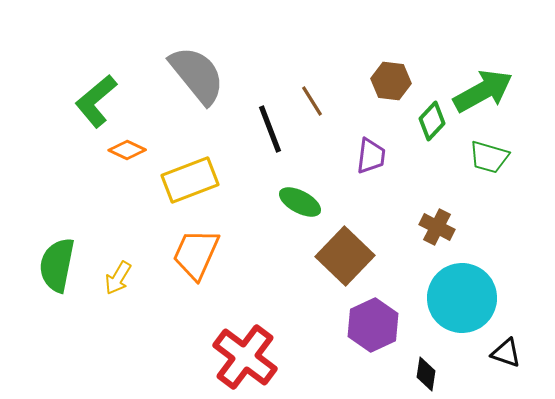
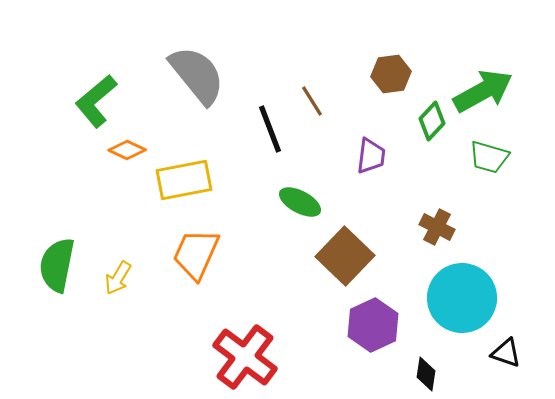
brown hexagon: moved 7 px up; rotated 15 degrees counterclockwise
yellow rectangle: moved 6 px left; rotated 10 degrees clockwise
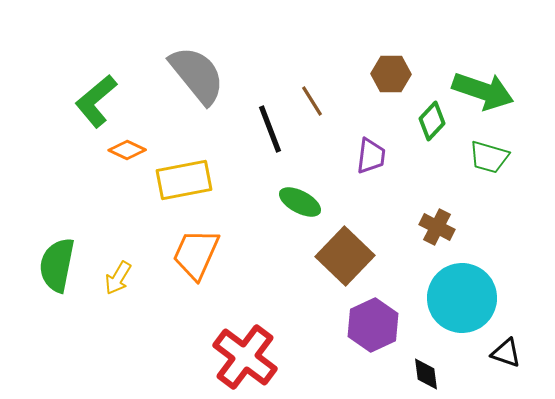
brown hexagon: rotated 9 degrees clockwise
green arrow: rotated 48 degrees clockwise
black diamond: rotated 16 degrees counterclockwise
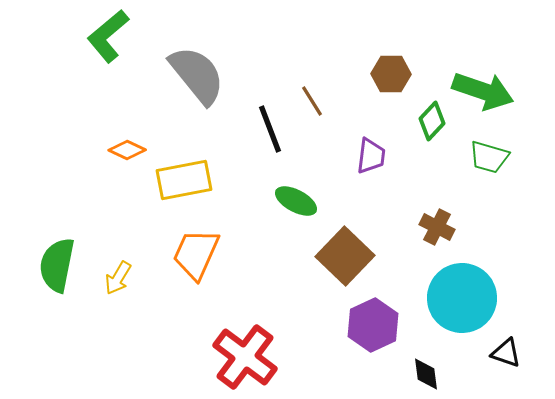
green L-shape: moved 12 px right, 65 px up
green ellipse: moved 4 px left, 1 px up
